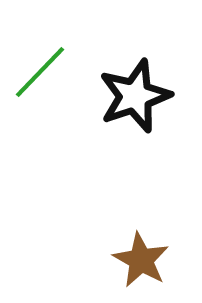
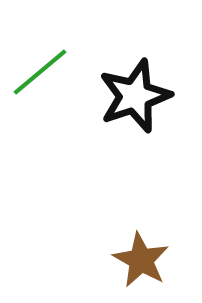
green line: rotated 6 degrees clockwise
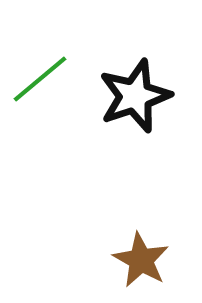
green line: moved 7 px down
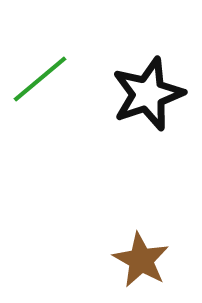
black star: moved 13 px right, 2 px up
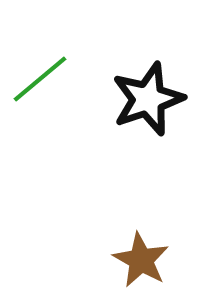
black star: moved 5 px down
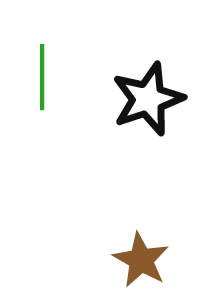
green line: moved 2 px right, 2 px up; rotated 50 degrees counterclockwise
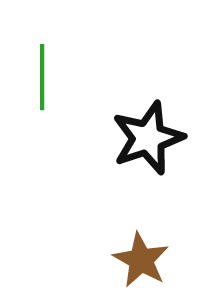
black star: moved 39 px down
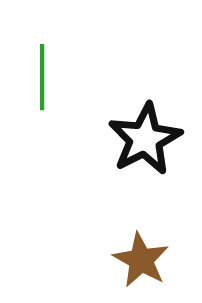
black star: moved 3 px left, 1 px down; rotated 8 degrees counterclockwise
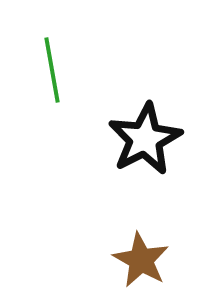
green line: moved 10 px right, 7 px up; rotated 10 degrees counterclockwise
